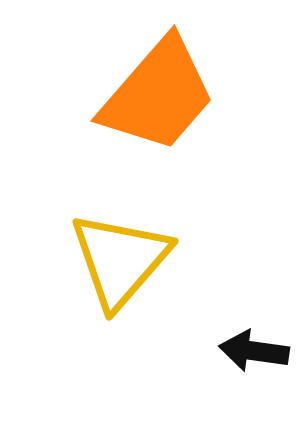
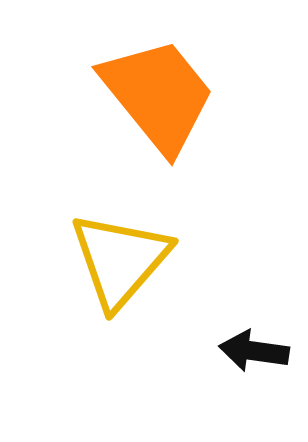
orange trapezoid: rotated 80 degrees counterclockwise
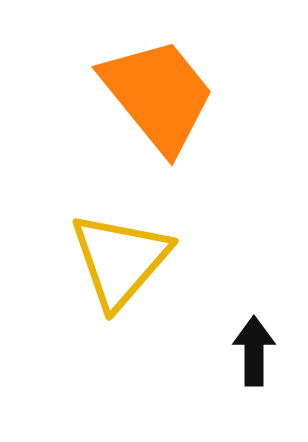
black arrow: rotated 82 degrees clockwise
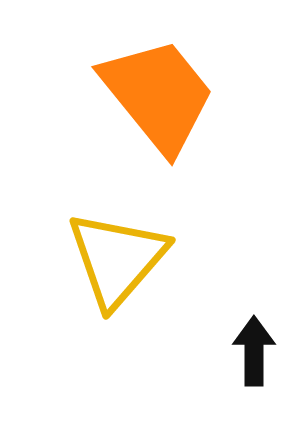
yellow triangle: moved 3 px left, 1 px up
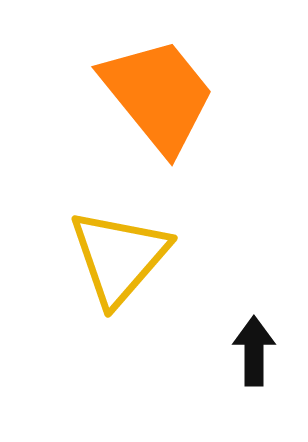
yellow triangle: moved 2 px right, 2 px up
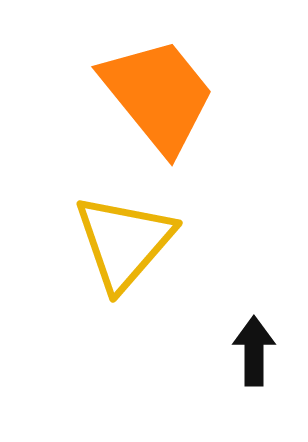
yellow triangle: moved 5 px right, 15 px up
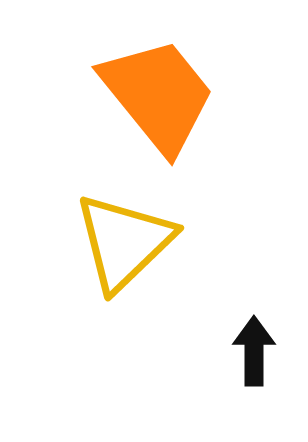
yellow triangle: rotated 5 degrees clockwise
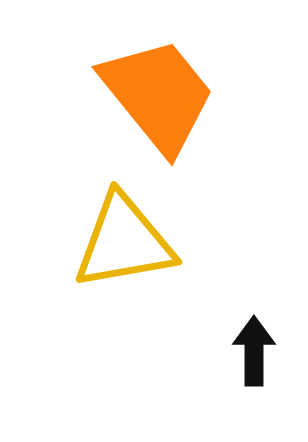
yellow triangle: rotated 34 degrees clockwise
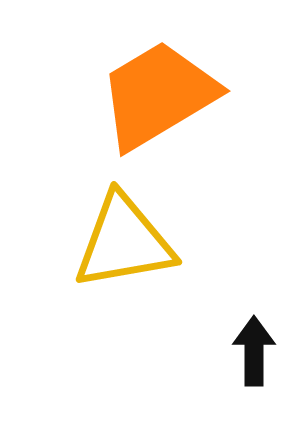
orange trapezoid: rotated 82 degrees counterclockwise
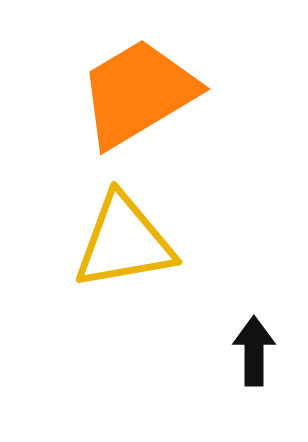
orange trapezoid: moved 20 px left, 2 px up
